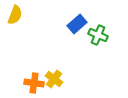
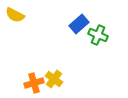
yellow semicircle: rotated 96 degrees clockwise
blue rectangle: moved 2 px right
orange cross: rotated 24 degrees counterclockwise
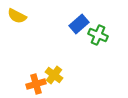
yellow semicircle: moved 2 px right, 1 px down
yellow cross: moved 4 px up
orange cross: moved 2 px right, 1 px down
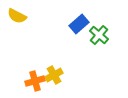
green cross: moved 1 px right; rotated 18 degrees clockwise
yellow cross: rotated 24 degrees clockwise
orange cross: moved 1 px left, 3 px up
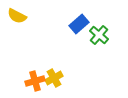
yellow cross: moved 3 px down
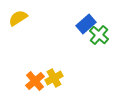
yellow semicircle: moved 1 px right, 2 px down; rotated 120 degrees clockwise
blue rectangle: moved 7 px right
orange cross: rotated 24 degrees counterclockwise
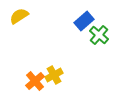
yellow semicircle: moved 1 px right, 2 px up
blue rectangle: moved 2 px left, 3 px up
yellow cross: moved 3 px up
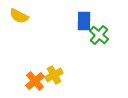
yellow semicircle: rotated 120 degrees counterclockwise
blue rectangle: rotated 48 degrees counterclockwise
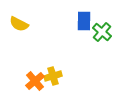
yellow semicircle: moved 8 px down
green cross: moved 3 px right, 3 px up
yellow cross: moved 1 px left, 1 px down; rotated 12 degrees clockwise
